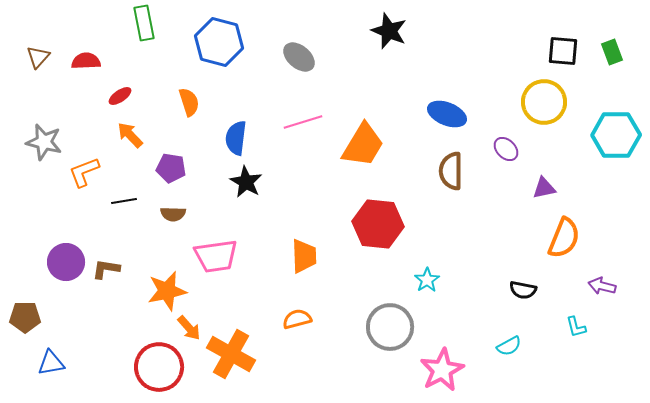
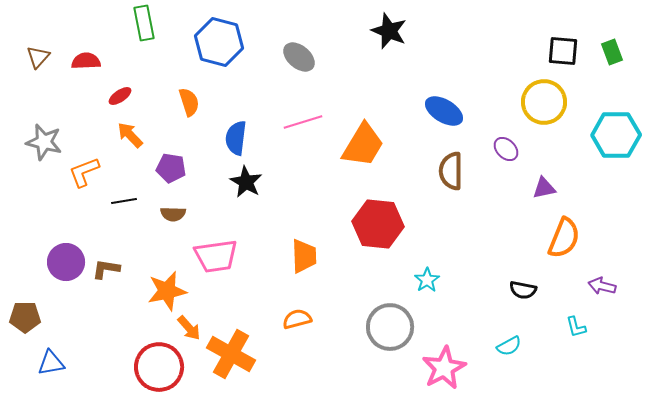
blue ellipse at (447, 114): moved 3 px left, 3 px up; rotated 9 degrees clockwise
pink star at (442, 370): moved 2 px right, 2 px up
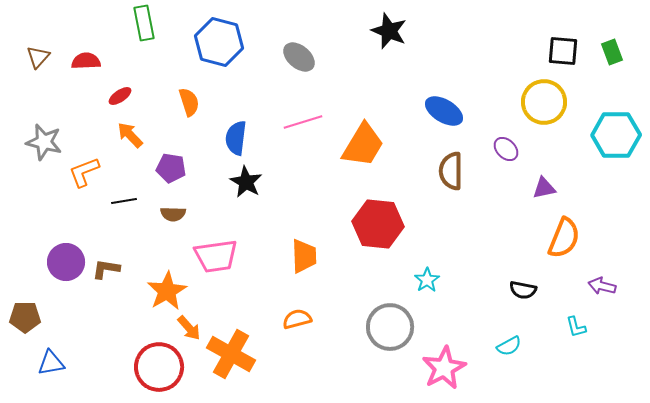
orange star at (167, 291): rotated 18 degrees counterclockwise
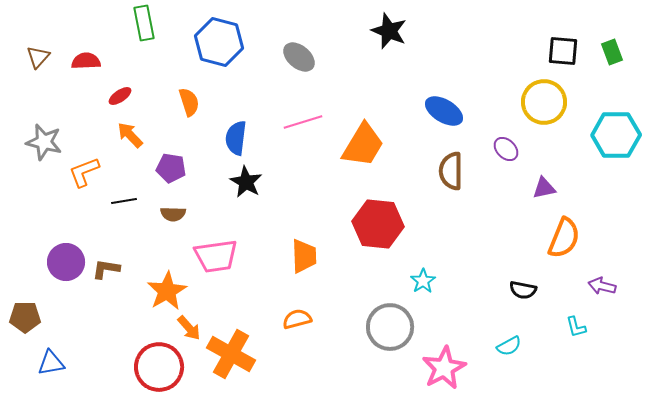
cyan star at (427, 280): moved 4 px left, 1 px down
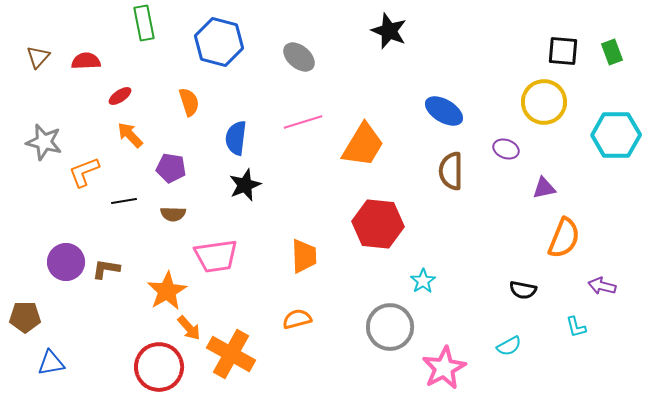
purple ellipse at (506, 149): rotated 25 degrees counterclockwise
black star at (246, 182): moved 1 px left, 3 px down; rotated 20 degrees clockwise
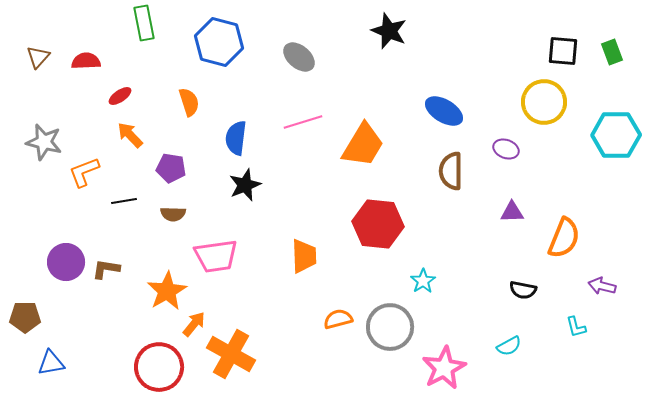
purple triangle at (544, 188): moved 32 px left, 24 px down; rotated 10 degrees clockwise
orange semicircle at (297, 319): moved 41 px right
orange arrow at (189, 328): moved 5 px right, 4 px up; rotated 100 degrees counterclockwise
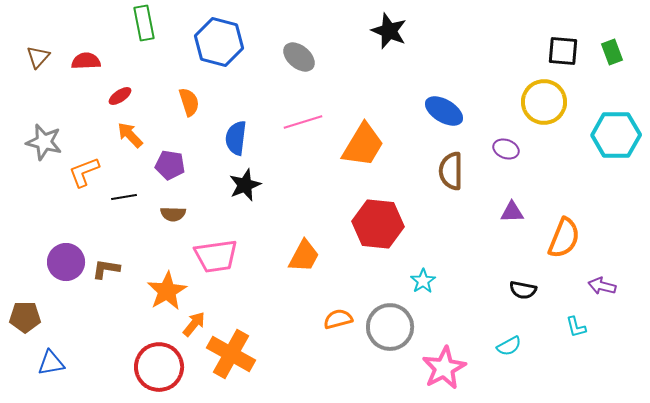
purple pentagon at (171, 168): moved 1 px left, 3 px up
black line at (124, 201): moved 4 px up
orange trapezoid at (304, 256): rotated 30 degrees clockwise
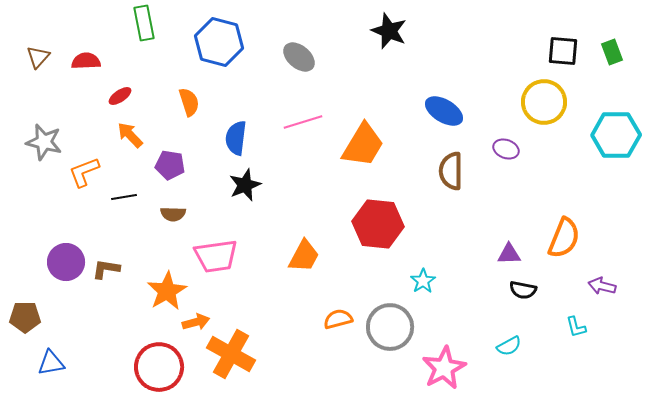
purple triangle at (512, 212): moved 3 px left, 42 px down
orange arrow at (194, 324): moved 2 px right, 2 px up; rotated 36 degrees clockwise
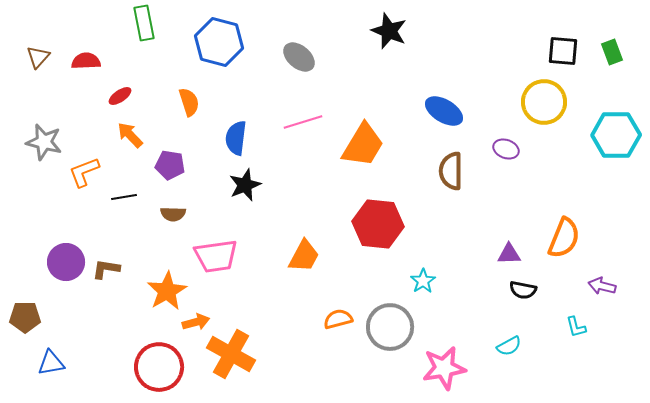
pink star at (444, 368): rotated 18 degrees clockwise
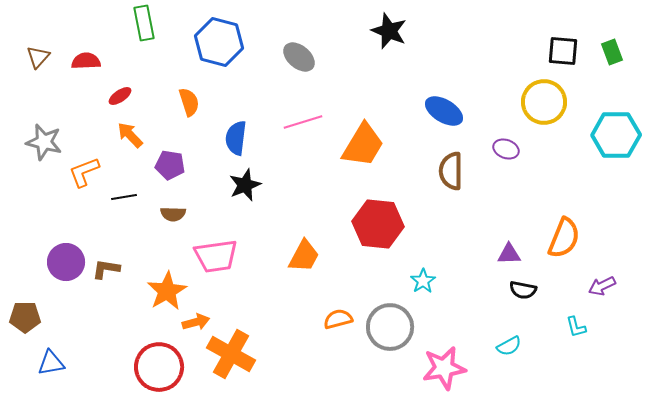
purple arrow at (602, 286): rotated 40 degrees counterclockwise
